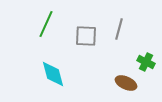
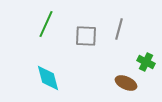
cyan diamond: moved 5 px left, 4 px down
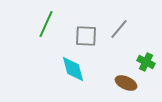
gray line: rotated 25 degrees clockwise
cyan diamond: moved 25 px right, 9 px up
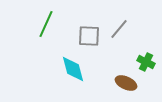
gray square: moved 3 px right
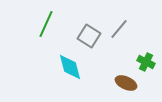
gray square: rotated 30 degrees clockwise
cyan diamond: moved 3 px left, 2 px up
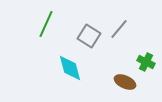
cyan diamond: moved 1 px down
brown ellipse: moved 1 px left, 1 px up
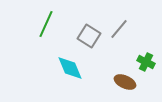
cyan diamond: rotated 8 degrees counterclockwise
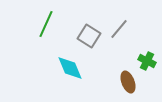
green cross: moved 1 px right, 1 px up
brown ellipse: moved 3 px right; rotated 45 degrees clockwise
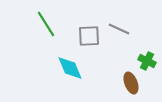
green line: rotated 56 degrees counterclockwise
gray line: rotated 75 degrees clockwise
gray square: rotated 35 degrees counterclockwise
brown ellipse: moved 3 px right, 1 px down
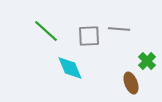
green line: moved 7 px down; rotated 16 degrees counterclockwise
gray line: rotated 20 degrees counterclockwise
green cross: rotated 18 degrees clockwise
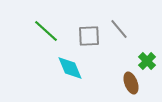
gray line: rotated 45 degrees clockwise
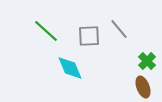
brown ellipse: moved 12 px right, 4 px down
